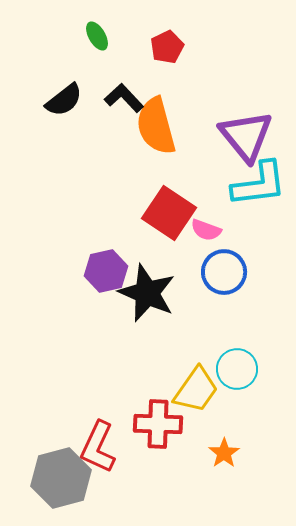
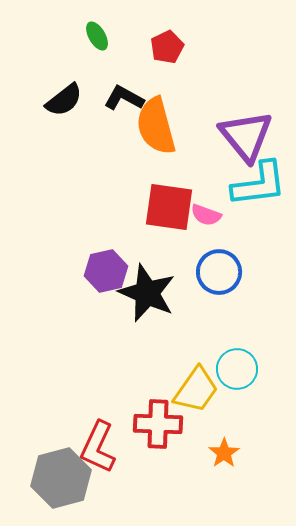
black L-shape: rotated 18 degrees counterclockwise
red square: moved 6 px up; rotated 26 degrees counterclockwise
pink semicircle: moved 15 px up
blue circle: moved 5 px left
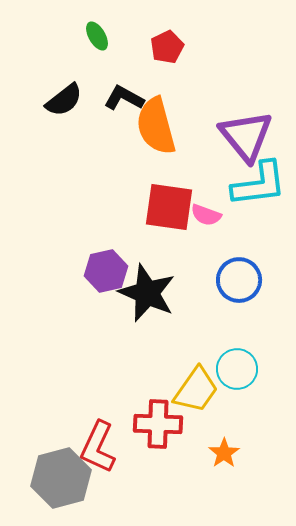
blue circle: moved 20 px right, 8 px down
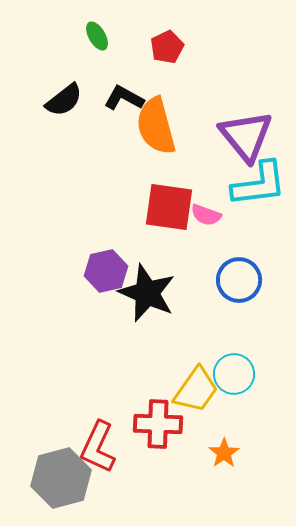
cyan circle: moved 3 px left, 5 px down
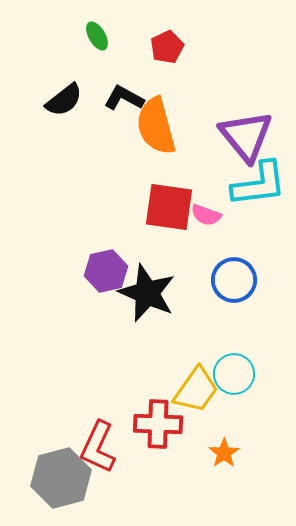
blue circle: moved 5 px left
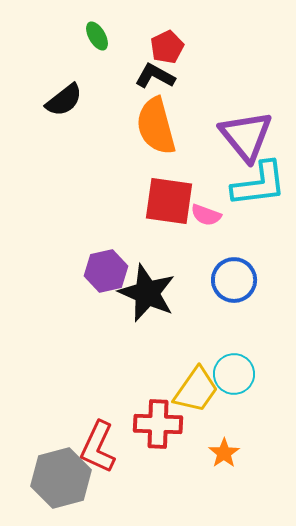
black L-shape: moved 31 px right, 22 px up
red square: moved 6 px up
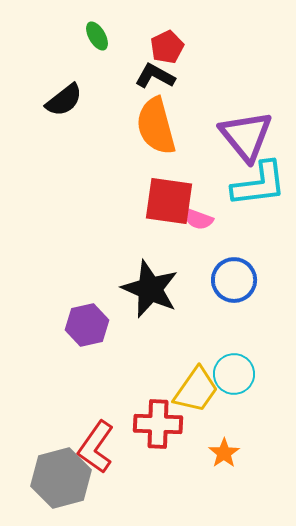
pink semicircle: moved 8 px left, 4 px down
purple hexagon: moved 19 px left, 54 px down
black star: moved 3 px right, 4 px up
red L-shape: moved 2 px left; rotated 10 degrees clockwise
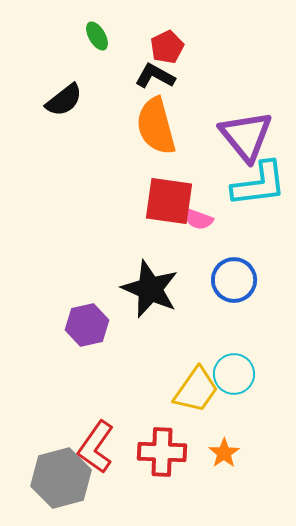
red cross: moved 4 px right, 28 px down
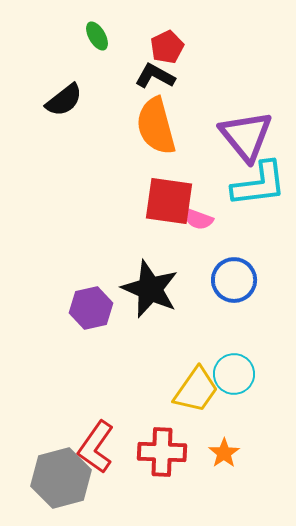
purple hexagon: moved 4 px right, 17 px up
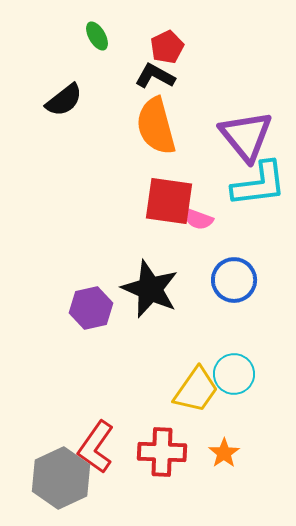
gray hexagon: rotated 10 degrees counterclockwise
